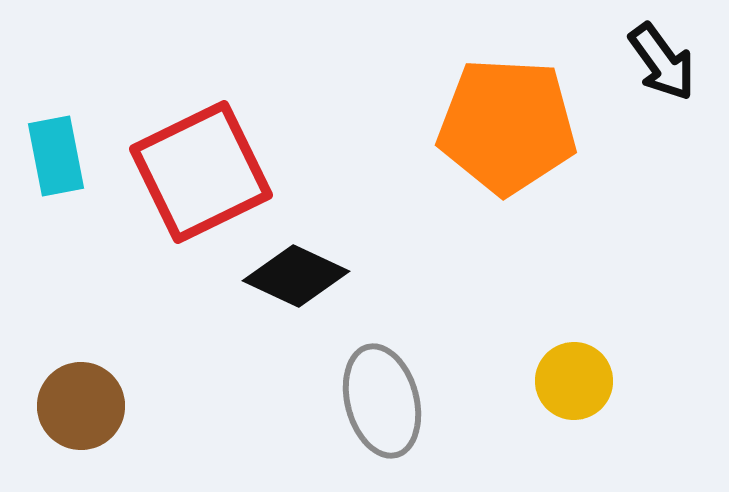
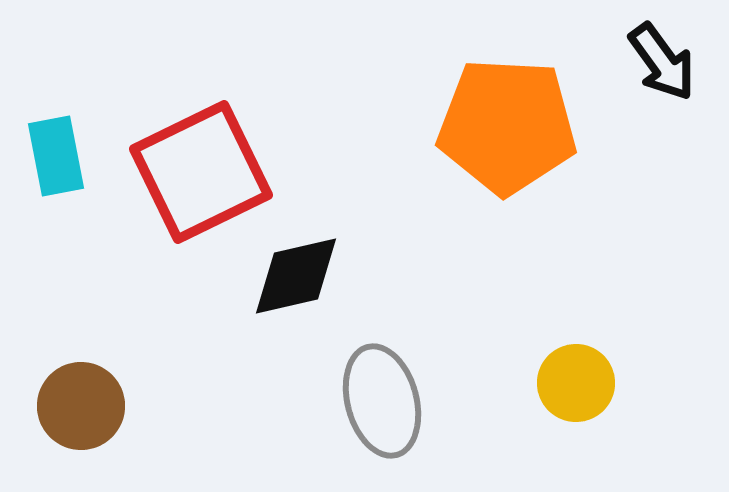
black diamond: rotated 38 degrees counterclockwise
yellow circle: moved 2 px right, 2 px down
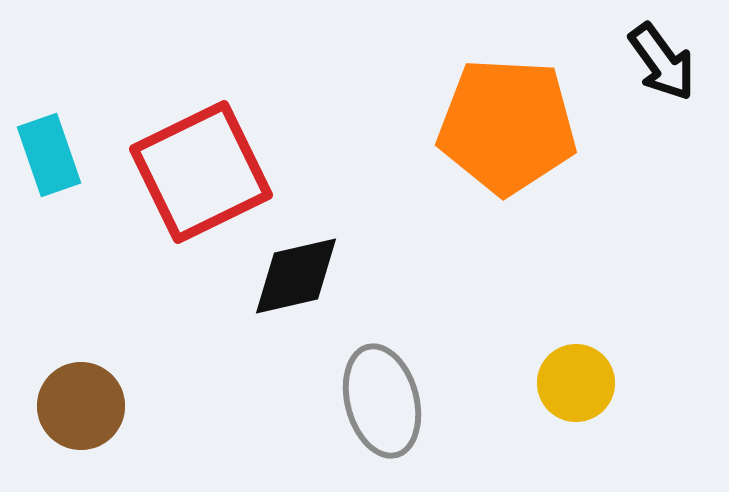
cyan rectangle: moved 7 px left, 1 px up; rotated 8 degrees counterclockwise
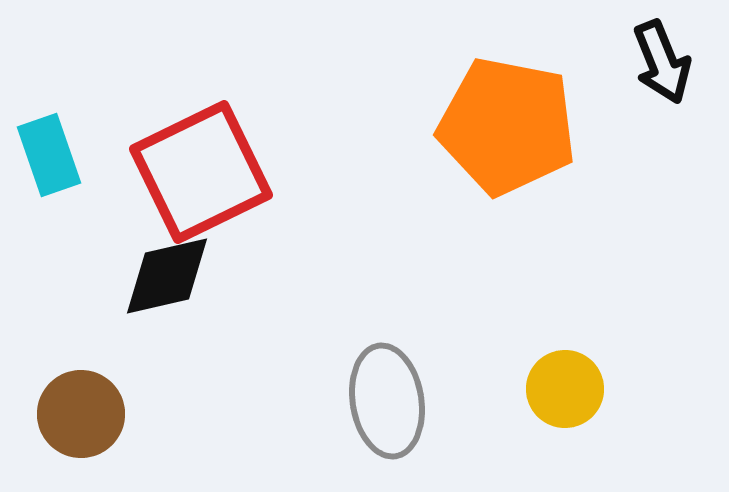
black arrow: rotated 14 degrees clockwise
orange pentagon: rotated 8 degrees clockwise
black diamond: moved 129 px left
yellow circle: moved 11 px left, 6 px down
gray ellipse: moved 5 px right; rotated 6 degrees clockwise
brown circle: moved 8 px down
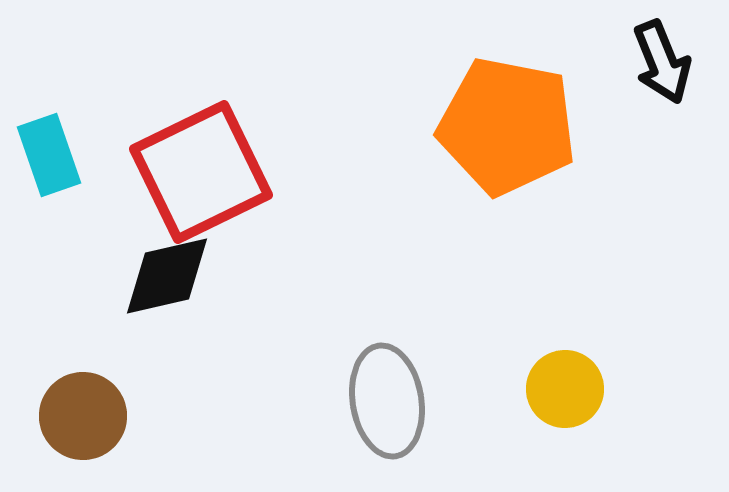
brown circle: moved 2 px right, 2 px down
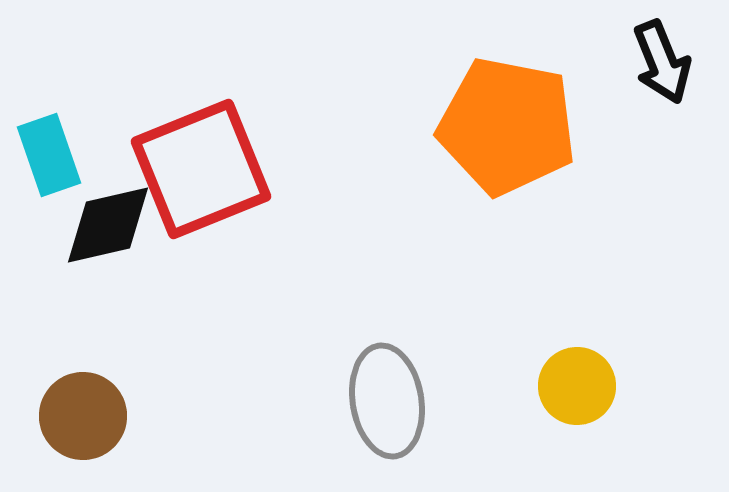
red square: moved 3 px up; rotated 4 degrees clockwise
black diamond: moved 59 px left, 51 px up
yellow circle: moved 12 px right, 3 px up
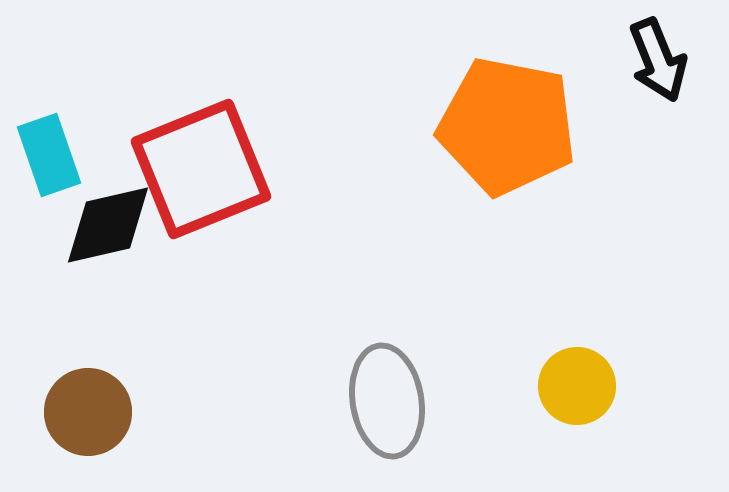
black arrow: moved 4 px left, 2 px up
brown circle: moved 5 px right, 4 px up
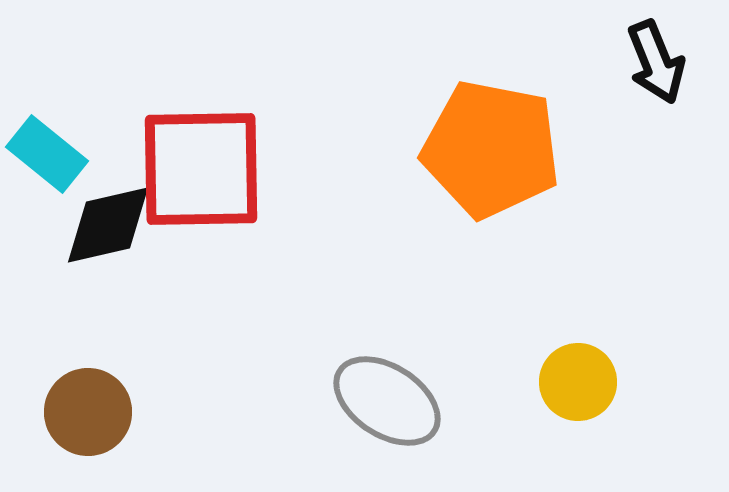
black arrow: moved 2 px left, 2 px down
orange pentagon: moved 16 px left, 23 px down
cyan rectangle: moved 2 px left, 1 px up; rotated 32 degrees counterclockwise
red square: rotated 21 degrees clockwise
yellow circle: moved 1 px right, 4 px up
gray ellipse: rotated 48 degrees counterclockwise
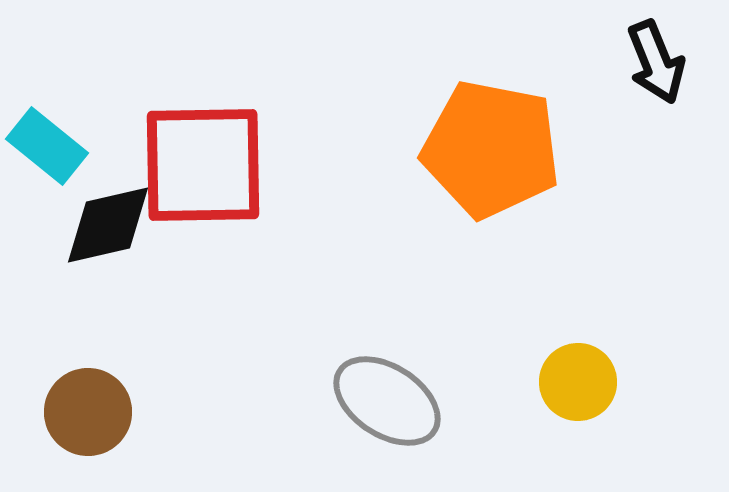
cyan rectangle: moved 8 px up
red square: moved 2 px right, 4 px up
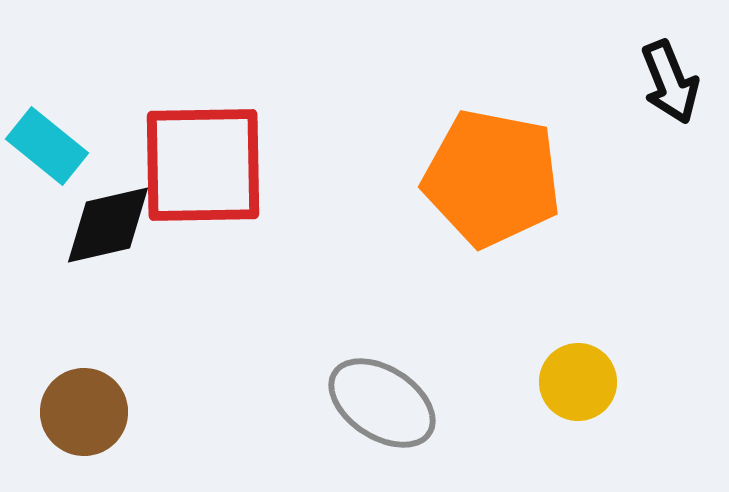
black arrow: moved 14 px right, 20 px down
orange pentagon: moved 1 px right, 29 px down
gray ellipse: moved 5 px left, 2 px down
brown circle: moved 4 px left
